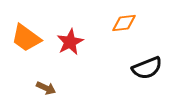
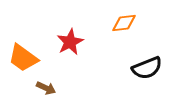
orange trapezoid: moved 3 px left, 20 px down
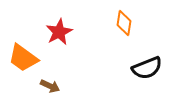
orange diamond: rotated 75 degrees counterclockwise
red star: moved 11 px left, 10 px up
brown arrow: moved 4 px right, 2 px up
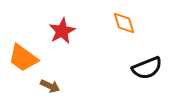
orange diamond: rotated 25 degrees counterclockwise
red star: moved 3 px right, 1 px up
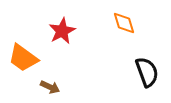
black semicircle: moved 4 px down; rotated 88 degrees counterclockwise
brown arrow: moved 1 px down
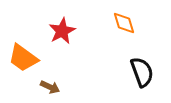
black semicircle: moved 5 px left
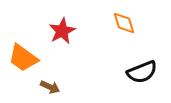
black semicircle: rotated 88 degrees clockwise
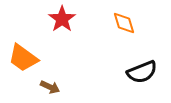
red star: moved 12 px up; rotated 8 degrees counterclockwise
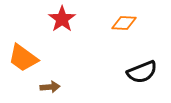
orange diamond: rotated 70 degrees counterclockwise
brown arrow: rotated 30 degrees counterclockwise
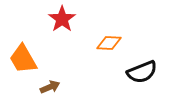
orange diamond: moved 15 px left, 20 px down
orange trapezoid: moved 1 px down; rotated 24 degrees clockwise
brown arrow: rotated 18 degrees counterclockwise
